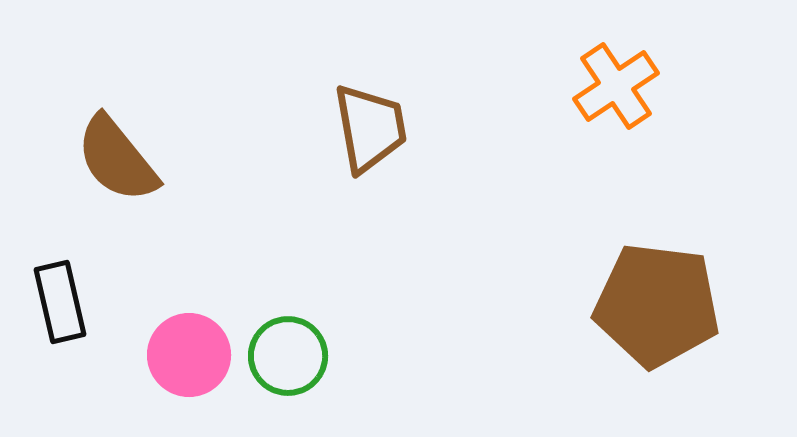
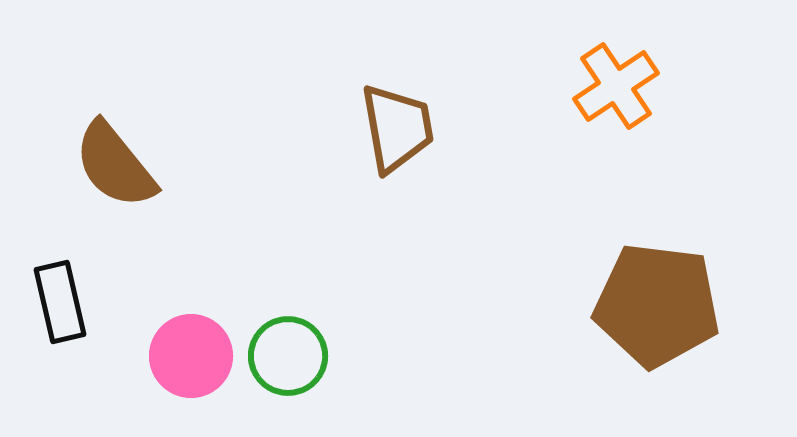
brown trapezoid: moved 27 px right
brown semicircle: moved 2 px left, 6 px down
pink circle: moved 2 px right, 1 px down
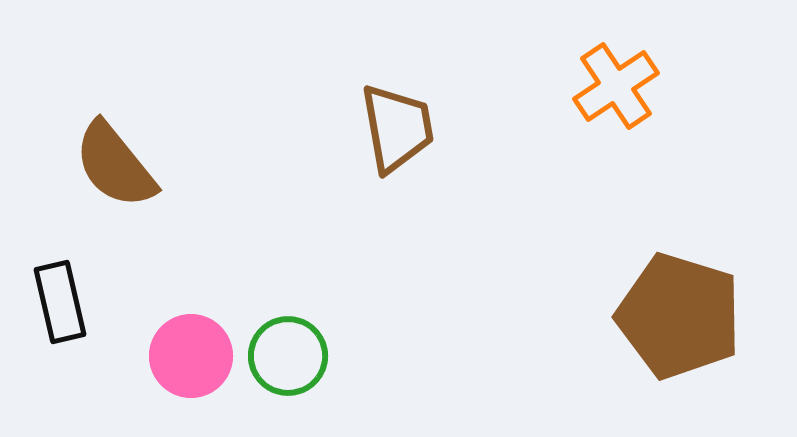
brown pentagon: moved 22 px right, 11 px down; rotated 10 degrees clockwise
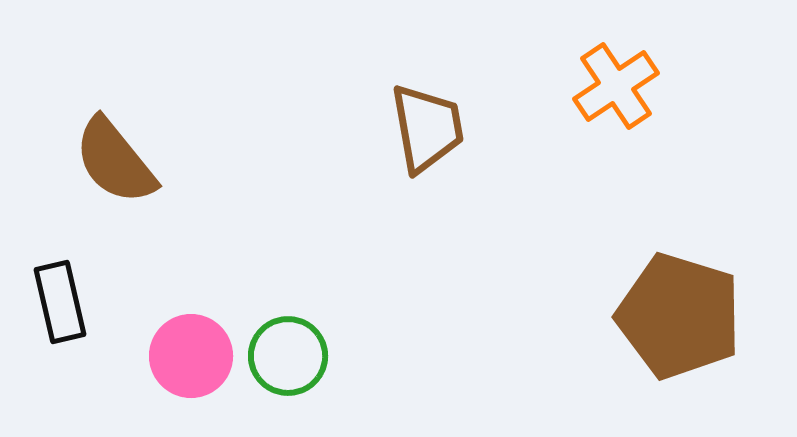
brown trapezoid: moved 30 px right
brown semicircle: moved 4 px up
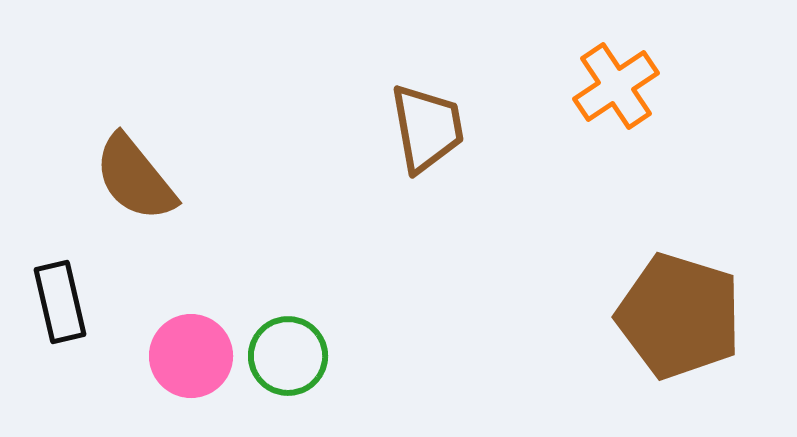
brown semicircle: moved 20 px right, 17 px down
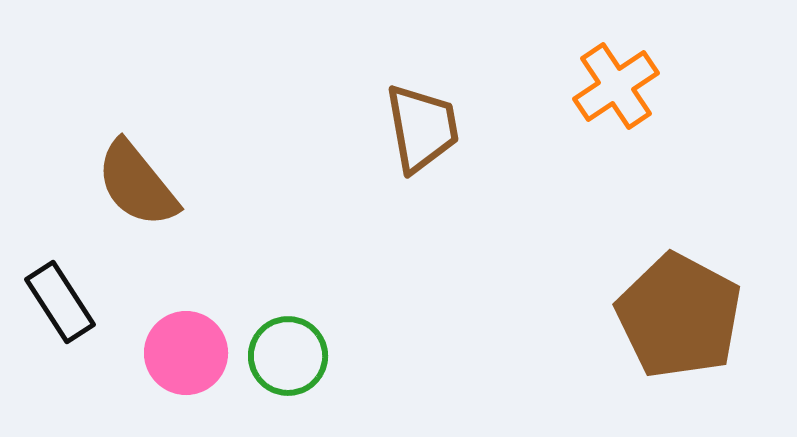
brown trapezoid: moved 5 px left
brown semicircle: moved 2 px right, 6 px down
black rectangle: rotated 20 degrees counterclockwise
brown pentagon: rotated 11 degrees clockwise
pink circle: moved 5 px left, 3 px up
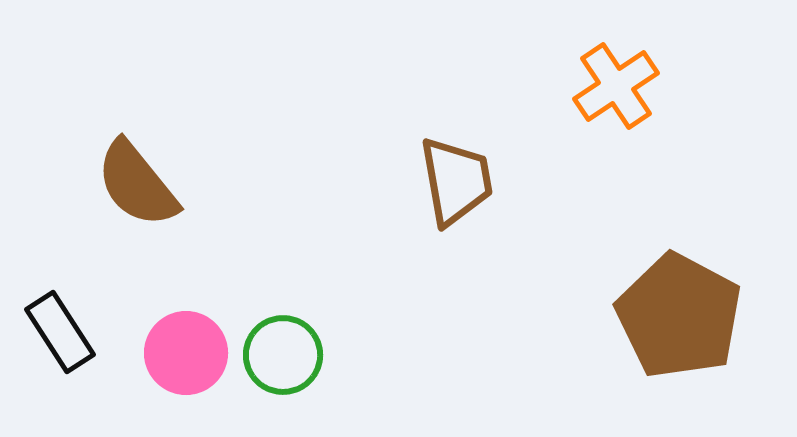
brown trapezoid: moved 34 px right, 53 px down
black rectangle: moved 30 px down
green circle: moved 5 px left, 1 px up
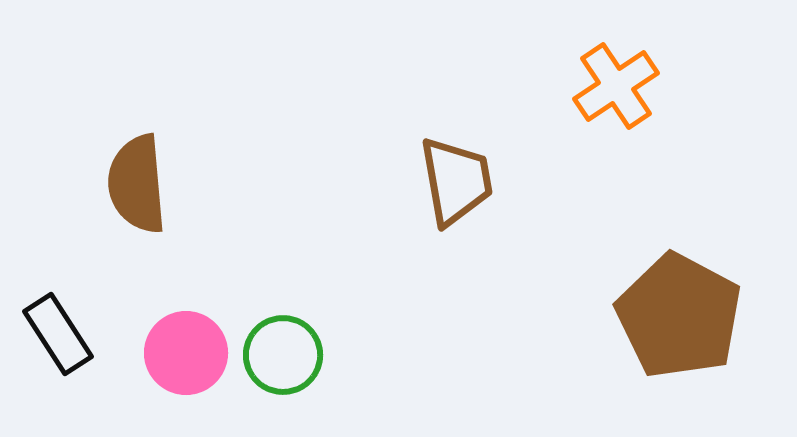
brown semicircle: rotated 34 degrees clockwise
black rectangle: moved 2 px left, 2 px down
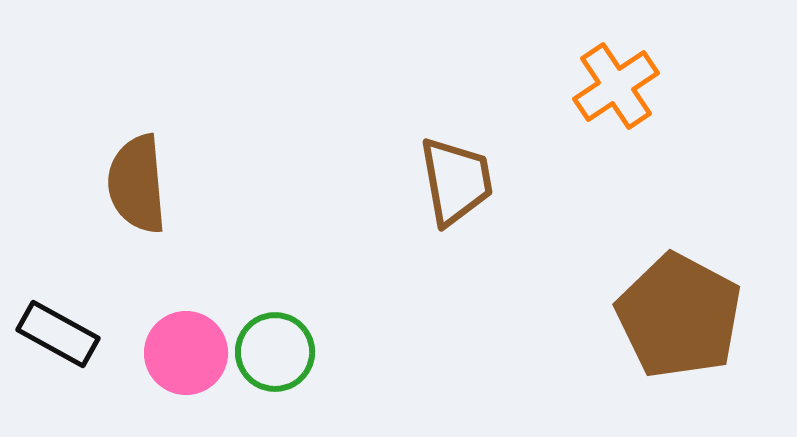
black rectangle: rotated 28 degrees counterclockwise
green circle: moved 8 px left, 3 px up
